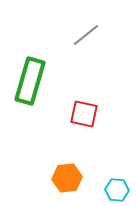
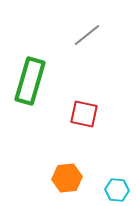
gray line: moved 1 px right
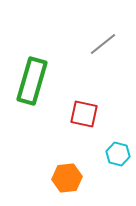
gray line: moved 16 px right, 9 px down
green rectangle: moved 2 px right
cyan hexagon: moved 1 px right, 36 px up; rotated 10 degrees clockwise
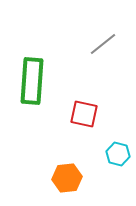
green rectangle: rotated 12 degrees counterclockwise
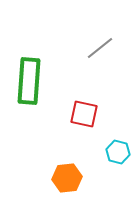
gray line: moved 3 px left, 4 px down
green rectangle: moved 3 px left
cyan hexagon: moved 2 px up
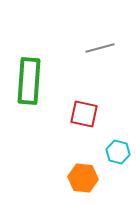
gray line: rotated 24 degrees clockwise
orange hexagon: moved 16 px right; rotated 12 degrees clockwise
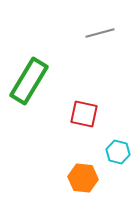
gray line: moved 15 px up
green rectangle: rotated 27 degrees clockwise
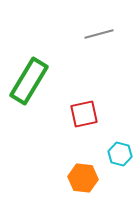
gray line: moved 1 px left, 1 px down
red square: rotated 24 degrees counterclockwise
cyan hexagon: moved 2 px right, 2 px down
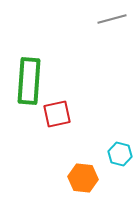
gray line: moved 13 px right, 15 px up
green rectangle: rotated 27 degrees counterclockwise
red square: moved 27 px left
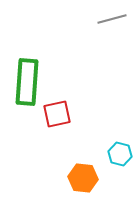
green rectangle: moved 2 px left, 1 px down
